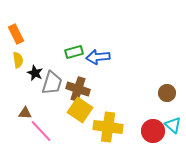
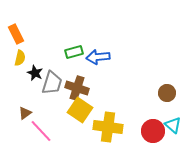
yellow semicircle: moved 2 px right, 2 px up; rotated 21 degrees clockwise
brown cross: moved 1 px left, 1 px up
brown triangle: rotated 40 degrees counterclockwise
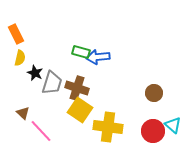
green rectangle: moved 7 px right; rotated 30 degrees clockwise
brown circle: moved 13 px left
brown triangle: moved 2 px left; rotated 40 degrees counterclockwise
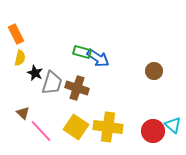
green rectangle: moved 1 px right
blue arrow: moved 1 px down; rotated 140 degrees counterclockwise
brown circle: moved 22 px up
yellow square: moved 4 px left, 17 px down
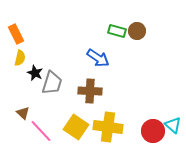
green rectangle: moved 35 px right, 21 px up
brown circle: moved 17 px left, 40 px up
brown cross: moved 13 px right, 3 px down; rotated 15 degrees counterclockwise
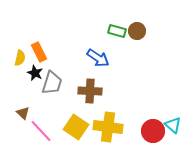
orange rectangle: moved 23 px right, 18 px down
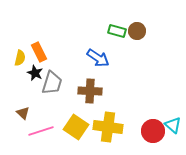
pink line: rotated 65 degrees counterclockwise
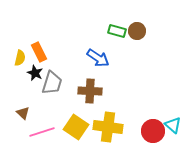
pink line: moved 1 px right, 1 px down
